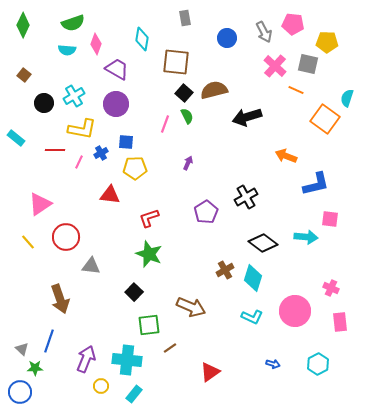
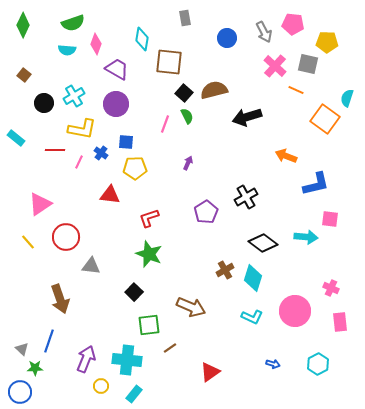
brown square at (176, 62): moved 7 px left
blue cross at (101, 153): rotated 24 degrees counterclockwise
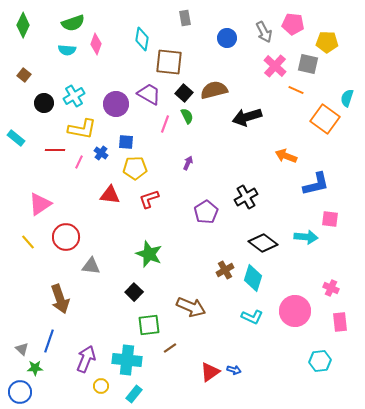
purple trapezoid at (117, 69): moved 32 px right, 25 px down
red L-shape at (149, 218): moved 19 px up
blue arrow at (273, 364): moved 39 px left, 6 px down
cyan hexagon at (318, 364): moved 2 px right, 3 px up; rotated 20 degrees clockwise
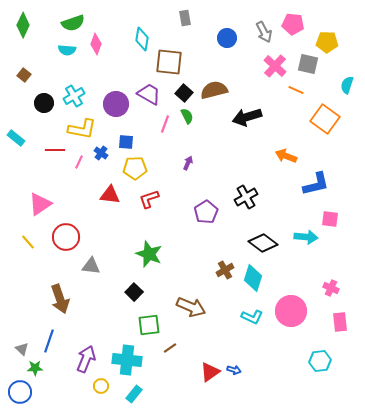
cyan semicircle at (347, 98): moved 13 px up
pink circle at (295, 311): moved 4 px left
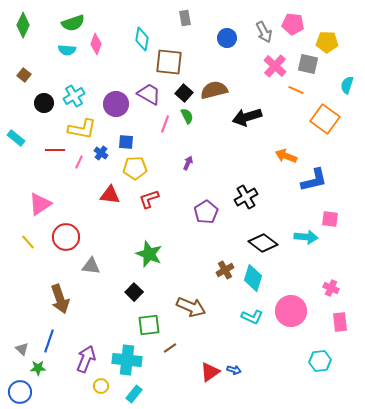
blue L-shape at (316, 184): moved 2 px left, 4 px up
green star at (35, 368): moved 3 px right
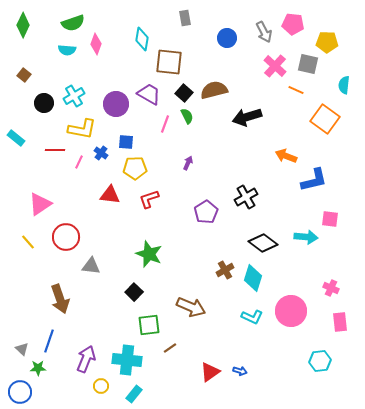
cyan semicircle at (347, 85): moved 3 px left; rotated 12 degrees counterclockwise
blue arrow at (234, 370): moved 6 px right, 1 px down
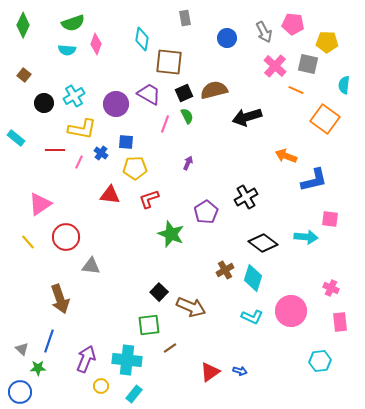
black square at (184, 93): rotated 24 degrees clockwise
green star at (149, 254): moved 22 px right, 20 px up
black square at (134, 292): moved 25 px right
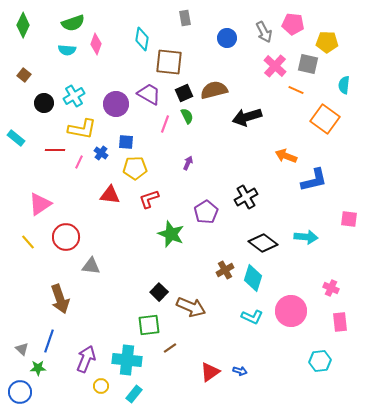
pink square at (330, 219): moved 19 px right
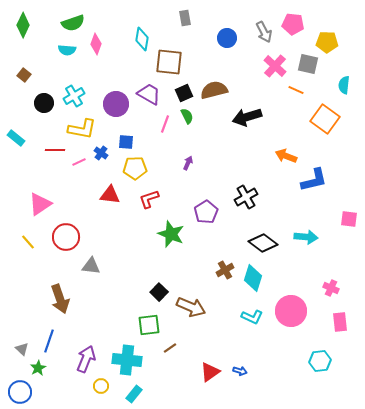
pink line at (79, 162): rotated 40 degrees clockwise
green star at (38, 368): rotated 28 degrees counterclockwise
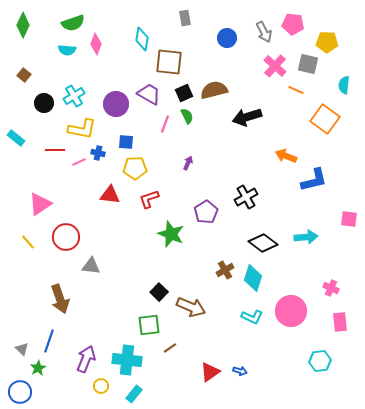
blue cross at (101, 153): moved 3 px left; rotated 24 degrees counterclockwise
cyan arrow at (306, 237): rotated 10 degrees counterclockwise
